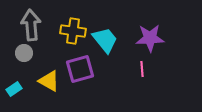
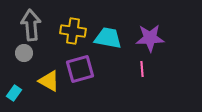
cyan trapezoid: moved 3 px right, 2 px up; rotated 40 degrees counterclockwise
cyan rectangle: moved 4 px down; rotated 21 degrees counterclockwise
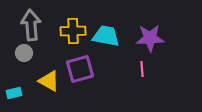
yellow cross: rotated 10 degrees counterclockwise
cyan trapezoid: moved 2 px left, 2 px up
cyan rectangle: rotated 42 degrees clockwise
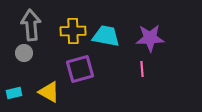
yellow triangle: moved 11 px down
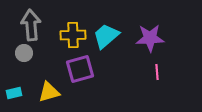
yellow cross: moved 4 px down
cyan trapezoid: rotated 52 degrees counterclockwise
pink line: moved 15 px right, 3 px down
yellow triangle: rotated 45 degrees counterclockwise
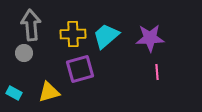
yellow cross: moved 1 px up
cyan rectangle: rotated 42 degrees clockwise
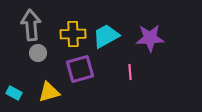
cyan trapezoid: rotated 12 degrees clockwise
gray circle: moved 14 px right
pink line: moved 27 px left
